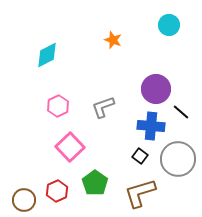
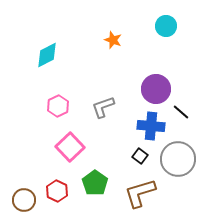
cyan circle: moved 3 px left, 1 px down
red hexagon: rotated 10 degrees counterclockwise
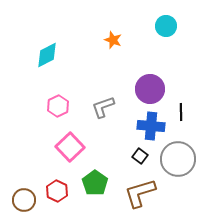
purple circle: moved 6 px left
black line: rotated 48 degrees clockwise
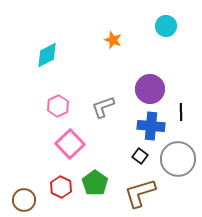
pink square: moved 3 px up
red hexagon: moved 4 px right, 4 px up
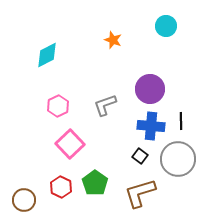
gray L-shape: moved 2 px right, 2 px up
black line: moved 9 px down
